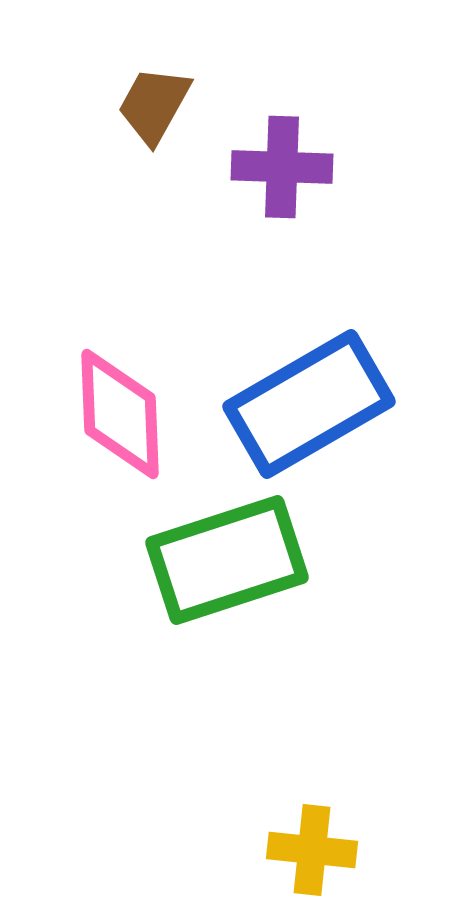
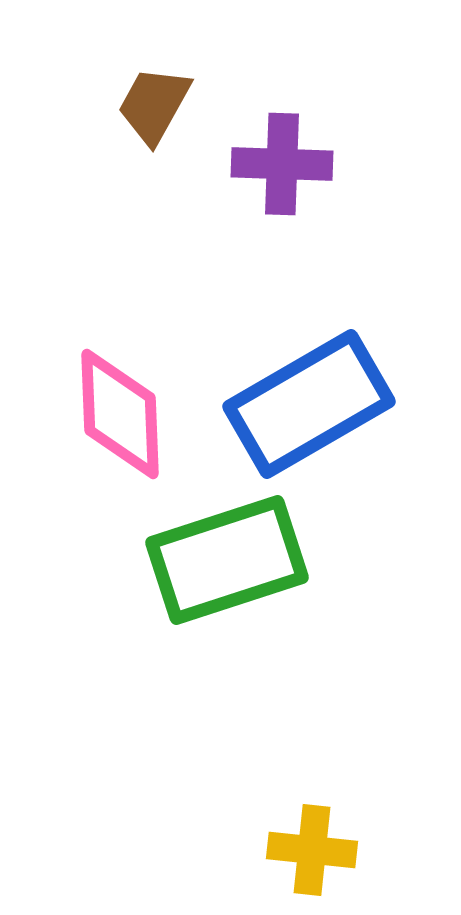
purple cross: moved 3 px up
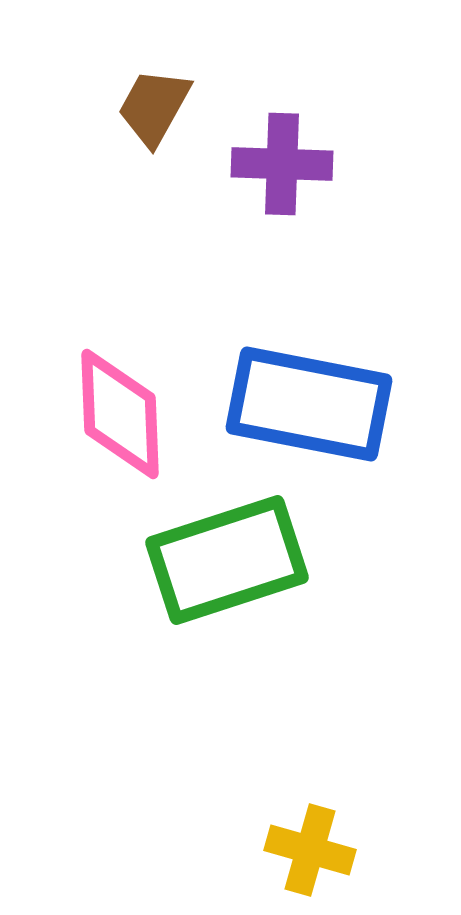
brown trapezoid: moved 2 px down
blue rectangle: rotated 41 degrees clockwise
yellow cross: moved 2 px left; rotated 10 degrees clockwise
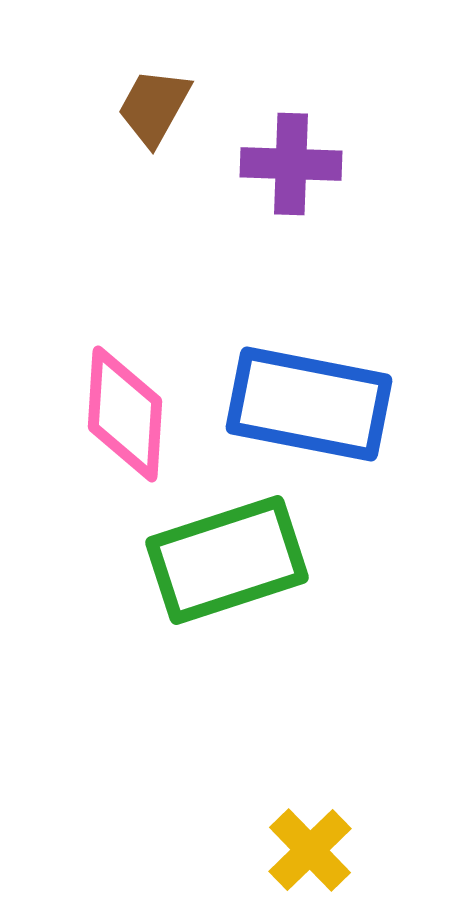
purple cross: moved 9 px right
pink diamond: moved 5 px right; rotated 6 degrees clockwise
yellow cross: rotated 30 degrees clockwise
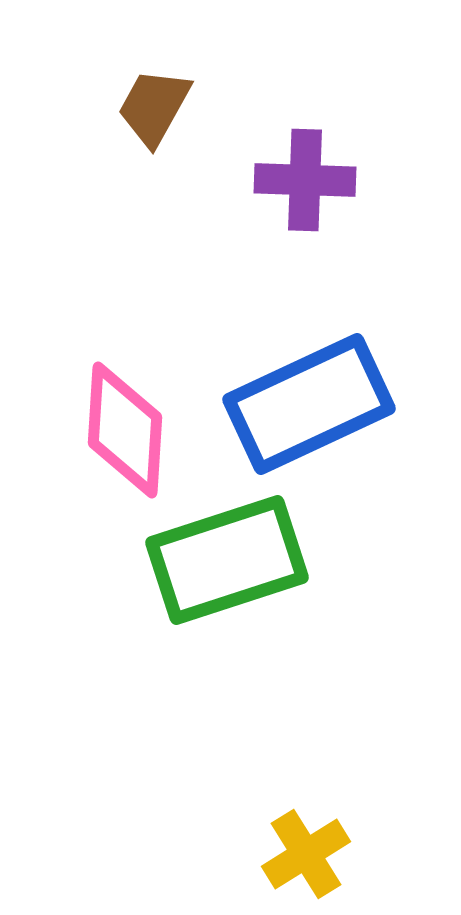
purple cross: moved 14 px right, 16 px down
blue rectangle: rotated 36 degrees counterclockwise
pink diamond: moved 16 px down
yellow cross: moved 4 px left, 4 px down; rotated 12 degrees clockwise
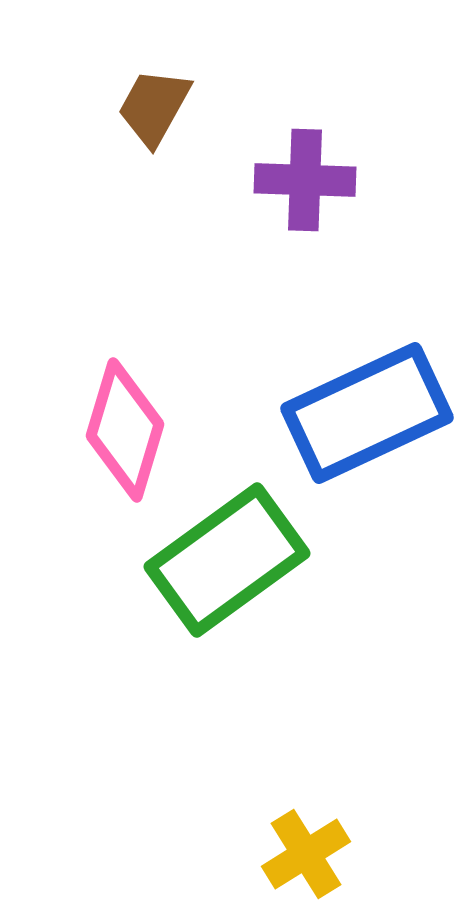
blue rectangle: moved 58 px right, 9 px down
pink diamond: rotated 13 degrees clockwise
green rectangle: rotated 18 degrees counterclockwise
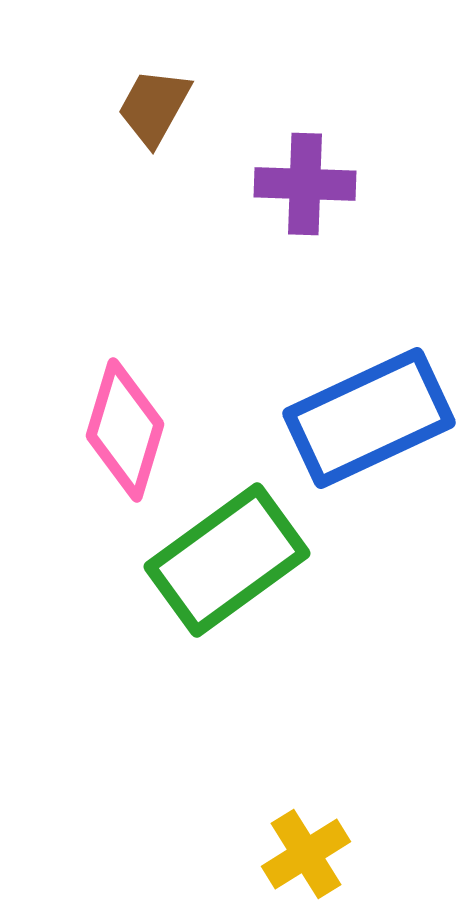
purple cross: moved 4 px down
blue rectangle: moved 2 px right, 5 px down
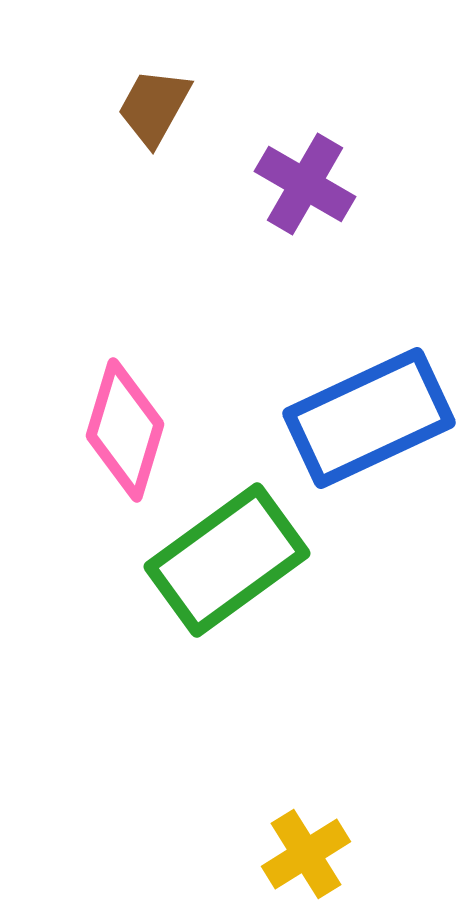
purple cross: rotated 28 degrees clockwise
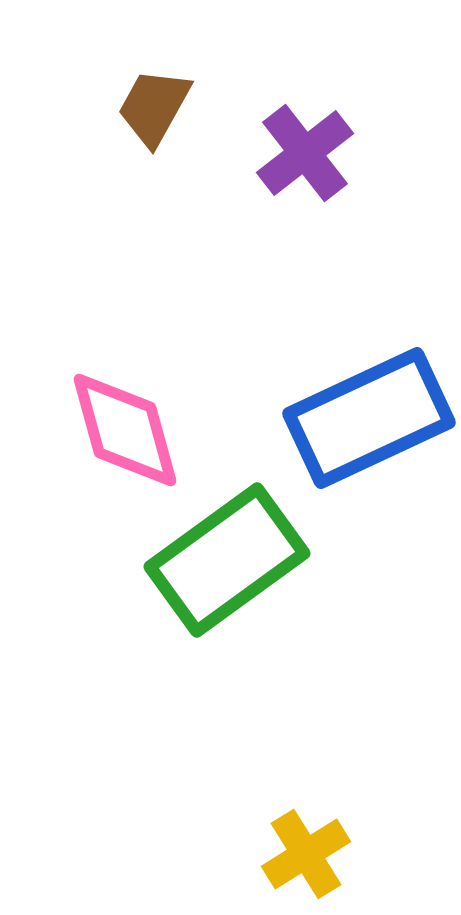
purple cross: moved 31 px up; rotated 22 degrees clockwise
pink diamond: rotated 32 degrees counterclockwise
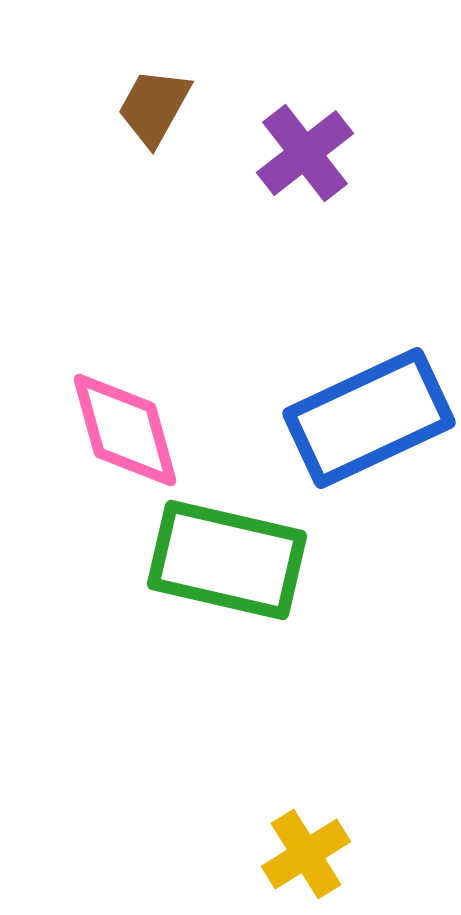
green rectangle: rotated 49 degrees clockwise
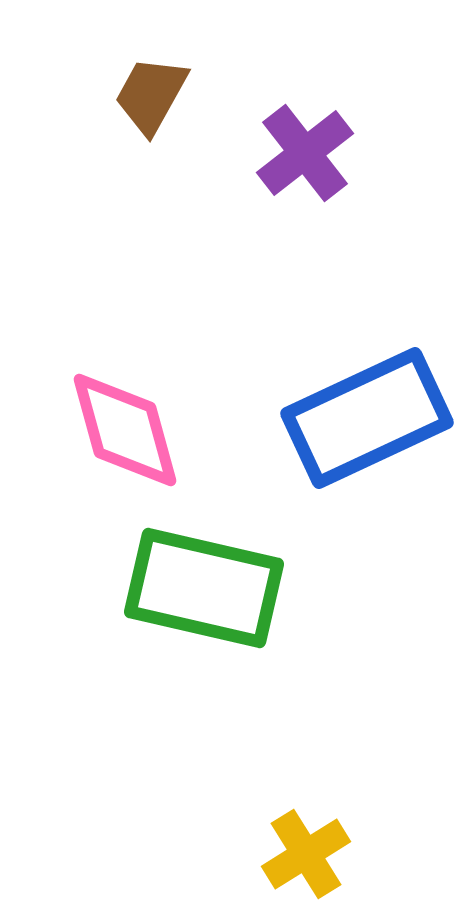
brown trapezoid: moved 3 px left, 12 px up
blue rectangle: moved 2 px left
green rectangle: moved 23 px left, 28 px down
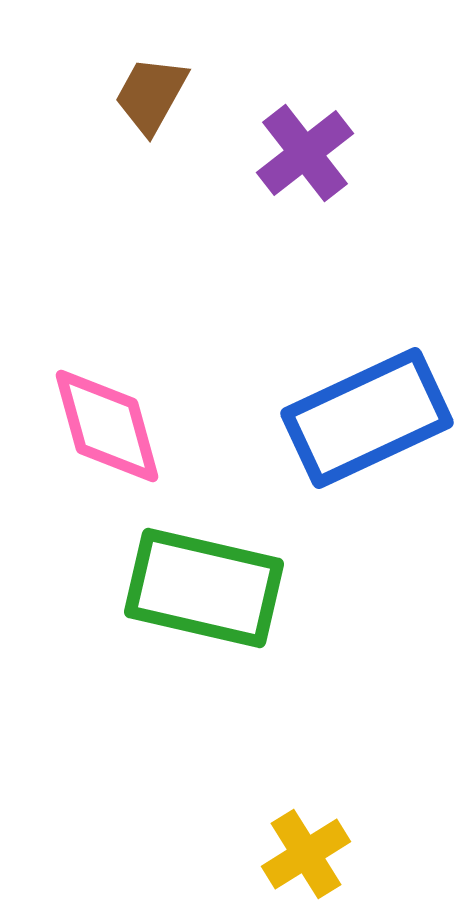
pink diamond: moved 18 px left, 4 px up
